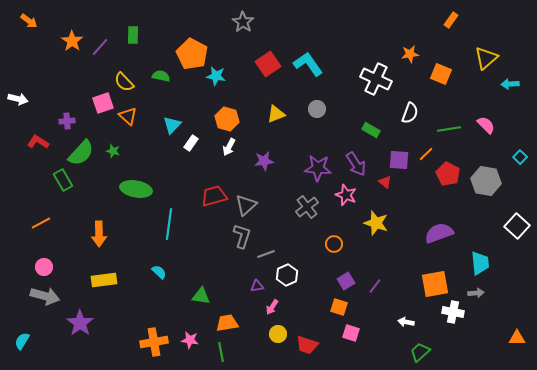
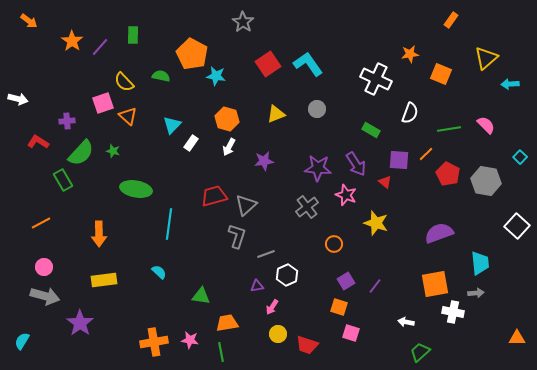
gray L-shape at (242, 236): moved 5 px left
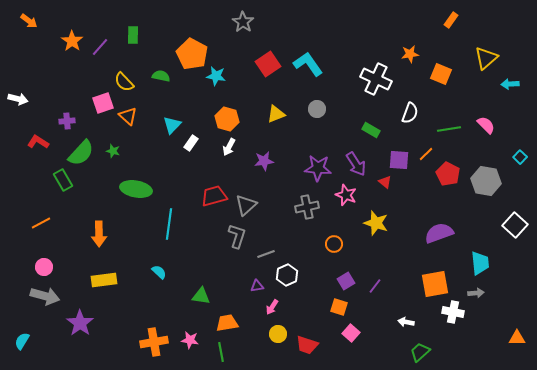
gray cross at (307, 207): rotated 25 degrees clockwise
white square at (517, 226): moved 2 px left, 1 px up
pink square at (351, 333): rotated 24 degrees clockwise
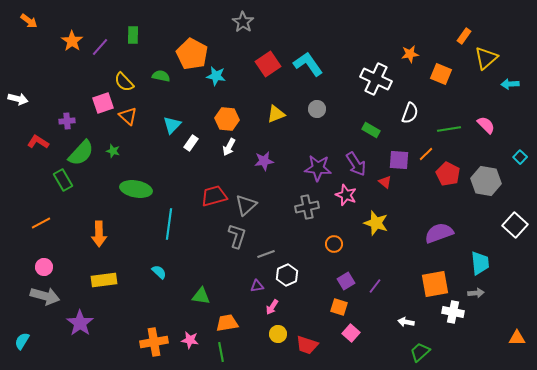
orange rectangle at (451, 20): moved 13 px right, 16 px down
orange hexagon at (227, 119): rotated 10 degrees counterclockwise
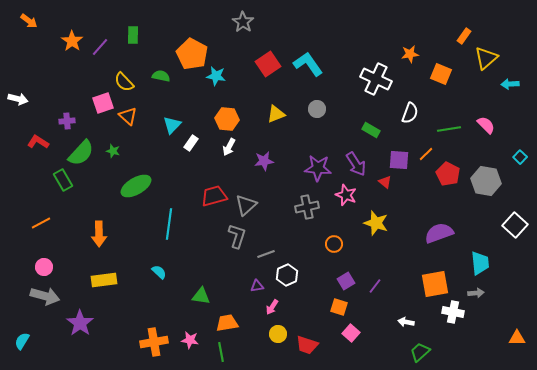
green ellipse at (136, 189): moved 3 px up; rotated 40 degrees counterclockwise
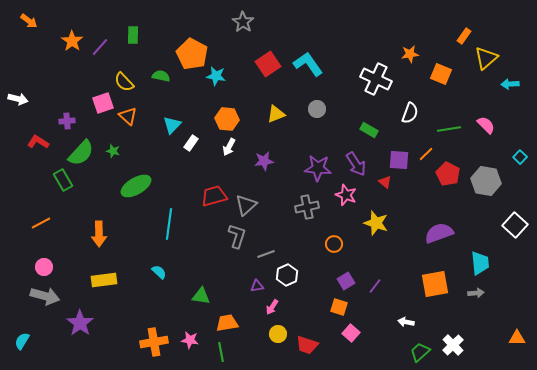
green rectangle at (371, 130): moved 2 px left
white cross at (453, 312): moved 33 px down; rotated 35 degrees clockwise
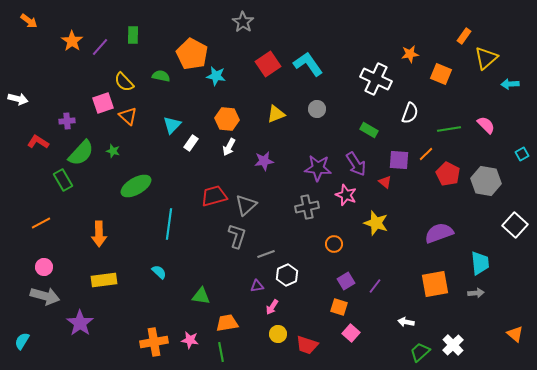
cyan square at (520, 157): moved 2 px right, 3 px up; rotated 16 degrees clockwise
orange triangle at (517, 338): moved 2 px left, 4 px up; rotated 42 degrees clockwise
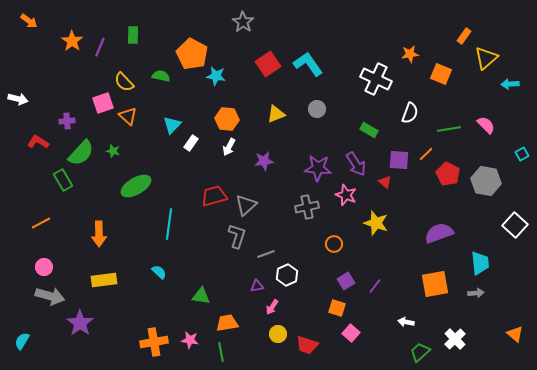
purple line at (100, 47): rotated 18 degrees counterclockwise
gray arrow at (45, 296): moved 5 px right
orange square at (339, 307): moved 2 px left, 1 px down
white cross at (453, 345): moved 2 px right, 6 px up
